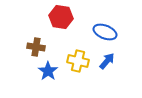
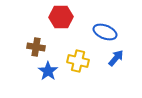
red hexagon: rotated 10 degrees counterclockwise
blue arrow: moved 9 px right, 3 px up
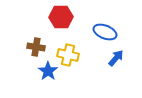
yellow cross: moved 10 px left, 6 px up
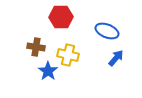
blue ellipse: moved 2 px right, 1 px up
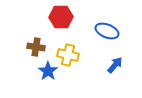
blue arrow: moved 1 px left, 7 px down
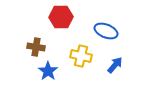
blue ellipse: moved 1 px left
yellow cross: moved 13 px right, 1 px down
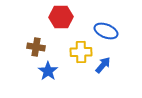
yellow cross: moved 4 px up; rotated 15 degrees counterclockwise
blue arrow: moved 12 px left
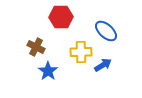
blue ellipse: rotated 20 degrees clockwise
brown cross: rotated 18 degrees clockwise
blue arrow: rotated 18 degrees clockwise
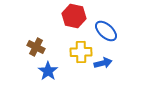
red hexagon: moved 13 px right, 1 px up; rotated 15 degrees clockwise
blue arrow: moved 2 px up; rotated 18 degrees clockwise
